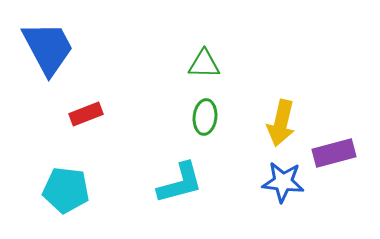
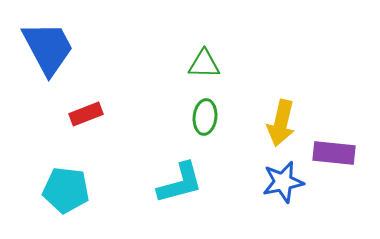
purple rectangle: rotated 21 degrees clockwise
blue star: rotated 18 degrees counterclockwise
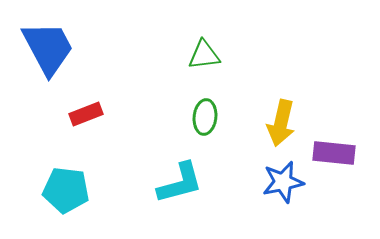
green triangle: moved 9 px up; rotated 8 degrees counterclockwise
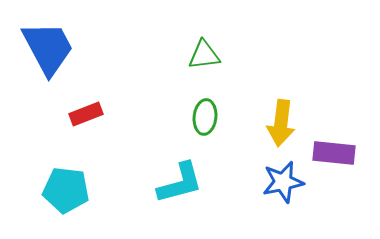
yellow arrow: rotated 6 degrees counterclockwise
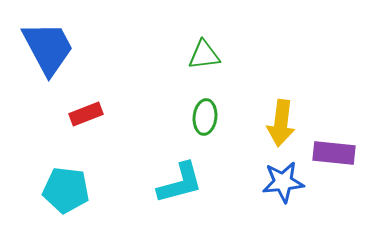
blue star: rotated 6 degrees clockwise
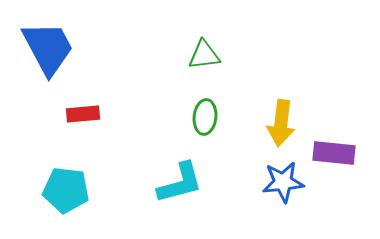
red rectangle: moved 3 px left; rotated 16 degrees clockwise
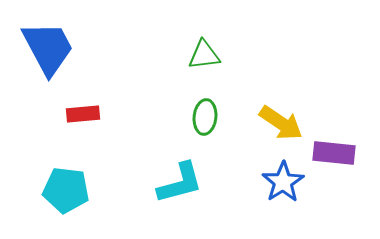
yellow arrow: rotated 63 degrees counterclockwise
blue star: rotated 27 degrees counterclockwise
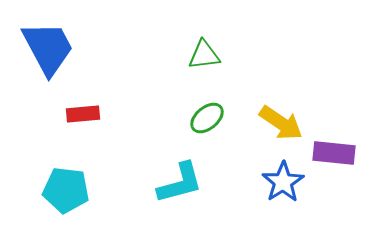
green ellipse: moved 2 px right, 1 px down; rotated 44 degrees clockwise
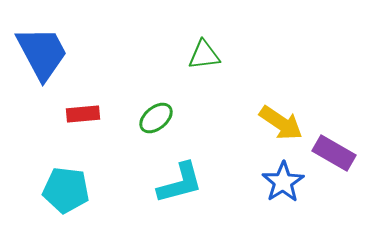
blue trapezoid: moved 6 px left, 5 px down
green ellipse: moved 51 px left
purple rectangle: rotated 24 degrees clockwise
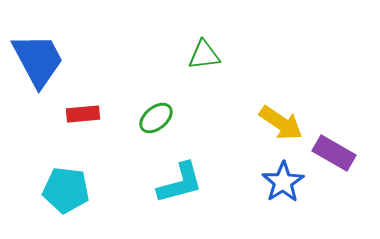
blue trapezoid: moved 4 px left, 7 px down
